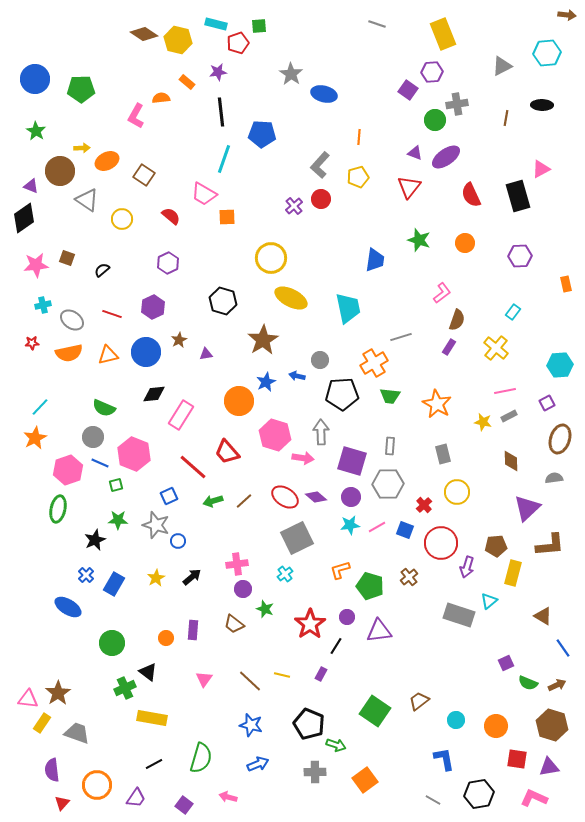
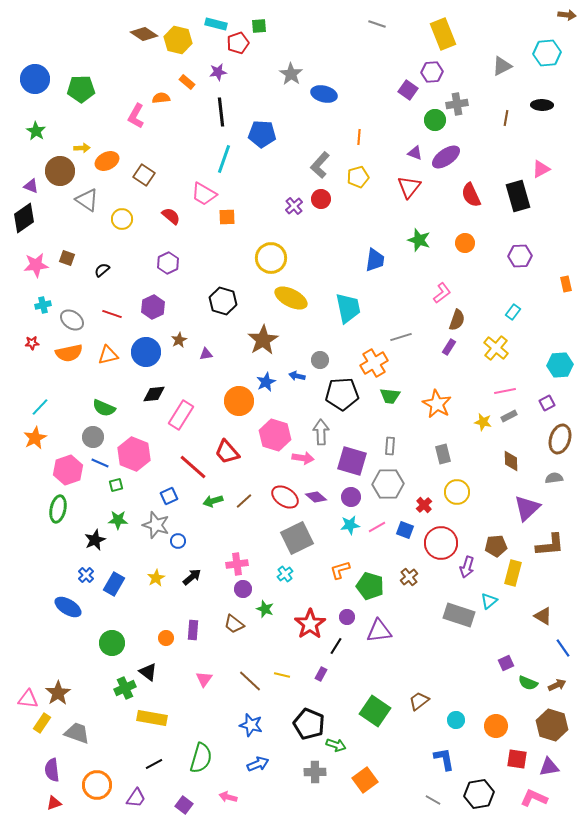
red triangle at (62, 803): moved 8 px left; rotated 28 degrees clockwise
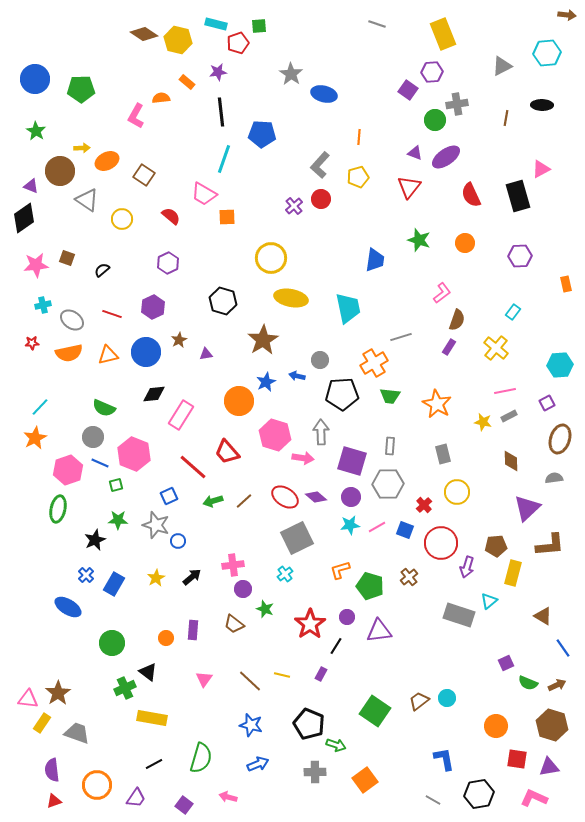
yellow ellipse at (291, 298): rotated 16 degrees counterclockwise
pink cross at (237, 564): moved 4 px left, 1 px down
cyan circle at (456, 720): moved 9 px left, 22 px up
red triangle at (54, 803): moved 2 px up
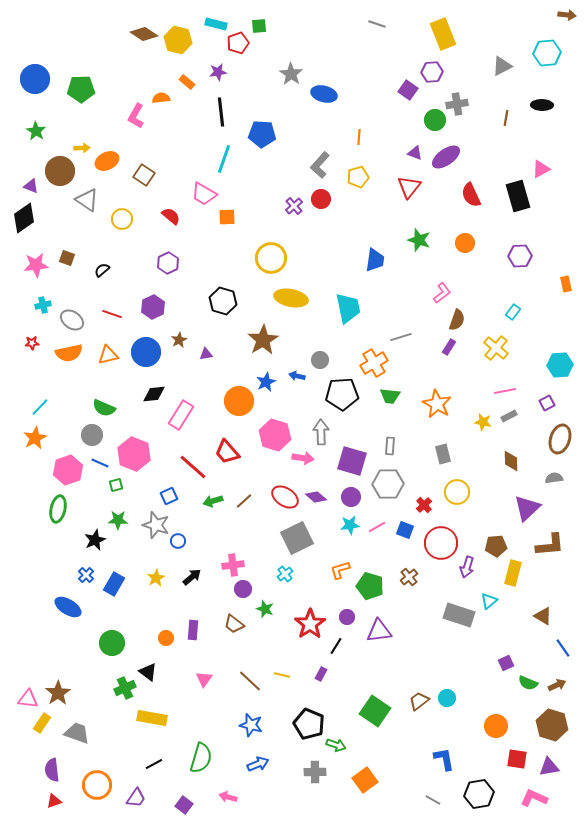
gray circle at (93, 437): moved 1 px left, 2 px up
